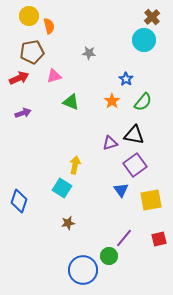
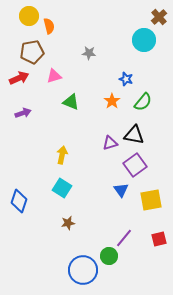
brown cross: moved 7 px right
blue star: rotated 16 degrees counterclockwise
yellow arrow: moved 13 px left, 10 px up
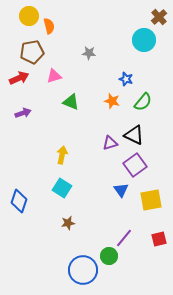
orange star: rotated 21 degrees counterclockwise
black triangle: rotated 15 degrees clockwise
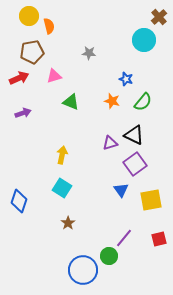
purple square: moved 1 px up
brown star: rotated 24 degrees counterclockwise
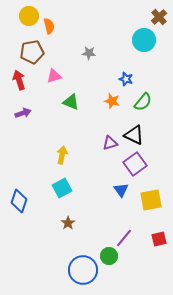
red arrow: moved 2 px down; rotated 84 degrees counterclockwise
cyan square: rotated 30 degrees clockwise
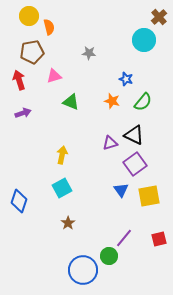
orange semicircle: moved 1 px down
yellow square: moved 2 px left, 4 px up
